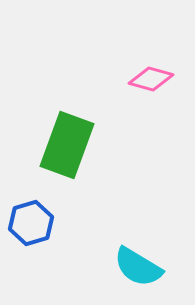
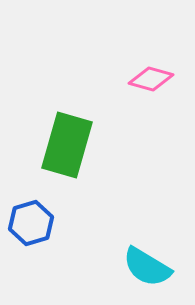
green rectangle: rotated 4 degrees counterclockwise
cyan semicircle: moved 9 px right
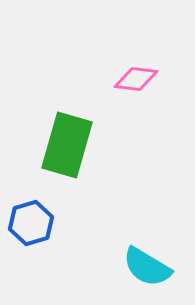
pink diamond: moved 15 px left; rotated 9 degrees counterclockwise
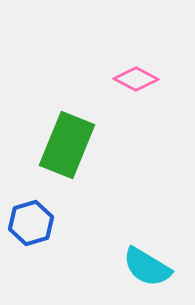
pink diamond: rotated 21 degrees clockwise
green rectangle: rotated 6 degrees clockwise
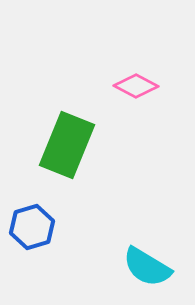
pink diamond: moved 7 px down
blue hexagon: moved 1 px right, 4 px down
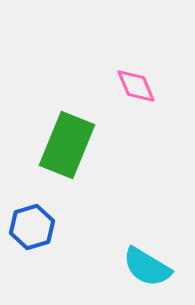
pink diamond: rotated 39 degrees clockwise
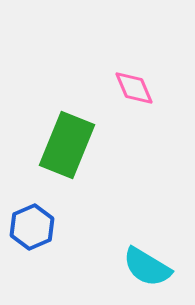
pink diamond: moved 2 px left, 2 px down
blue hexagon: rotated 6 degrees counterclockwise
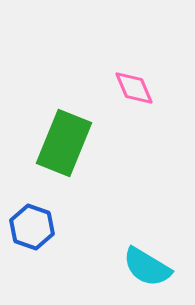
green rectangle: moved 3 px left, 2 px up
blue hexagon: rotated 18 degrees counterclockwise
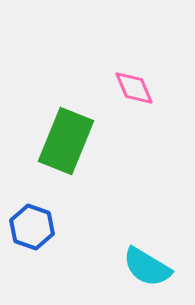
green rectangle: moved 2 px right, 2 px up
